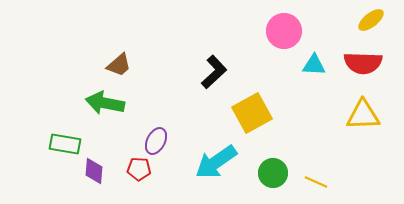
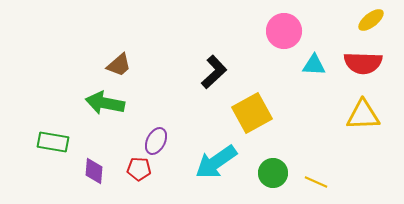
green rectangle: moved 12 px left, 2 px up
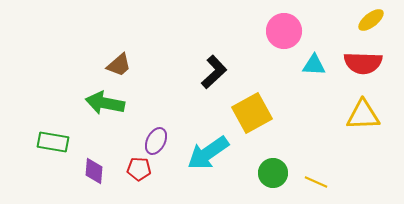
cyan arrow: moved 8 px left, 9 px up
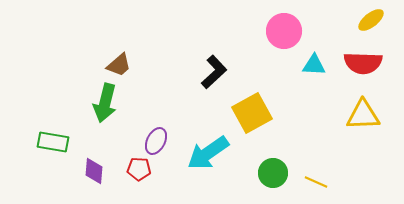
green arrow: rotated 87 degrees counterclockwise
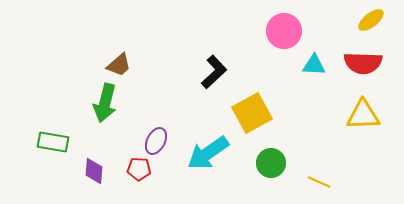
green circle: moved 2 px left, 10 px up
yellow line: moved 3 px right
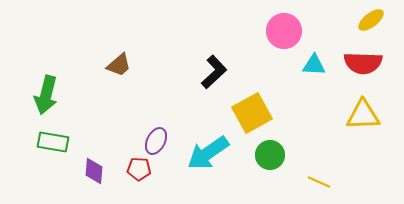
green arrow: moved 59 px left, 8 px up
green circle: moved 1 px left, 8 px up
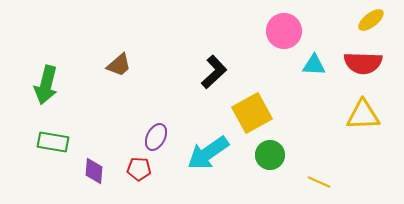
green arrow: moved 10 px up
purple ellipse: moved 4 px up
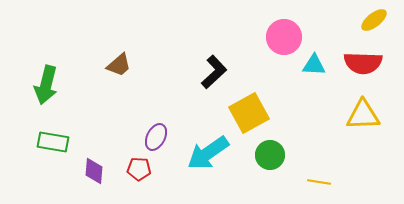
yellow ellipse: moved 3 px right
pink circle: moved 6 px down
yellow square: moved 3 px left
yellow line: rotated 15 degrees counterclockwise
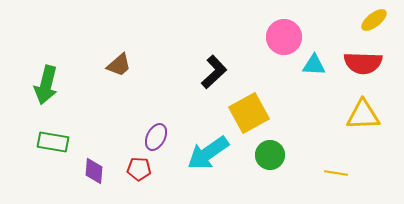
yellow line: moved 17 px right, 9 px up
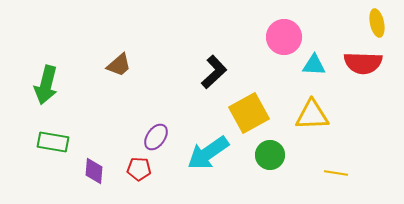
yellow ellipse: moved 3 px right, 3 px down; rotated 64 degrees counterclockwise
yellow triangle: moved 51 px left
purple ellipse: rotated 8 degrees clockwise
